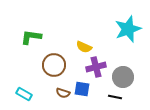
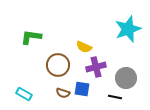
brown circle: moved 4 px right
gray circle: moved 3 px right, 1 px down
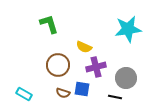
cyan star: rotated 12 degrees clockwise
green L-shape: moved 18 px right, 13 px up; rotated 65 degrees clockwise
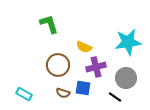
cyan star: moved 13 px down
blue square: moved 1 px right, 1 px up
black line: rotated 24 degrees clockwise
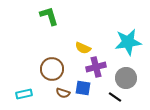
green L-shape: moved 8 px up
yellow semicircle: moved 1 px left, 1 px down
brown circle: moved 6 px left, 4 px down
cyan rectangle: rotated 42 degrees counterclockwise
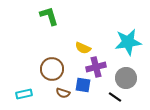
blue square: moved 3 px up
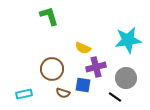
cyan star: moved 2 px up
